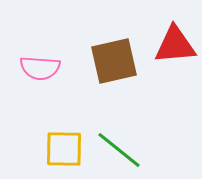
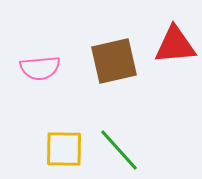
pink semicircle: rotated 9 degrees counterclockwise
green line: rotated 9 degrees clockwise
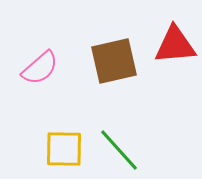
pink semicircle: rotated 36 degrees counterclockwise
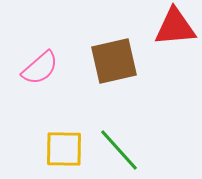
red triangle: moved 18 px up
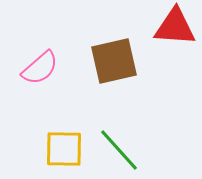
red triangle: rotated 9 degrees clockwise
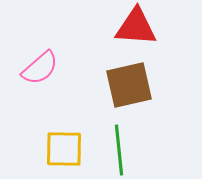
red triangle: moved 39 px left
brown square: moved 15 px right, 24 px down
green line: rotated 36 degrees clockwise
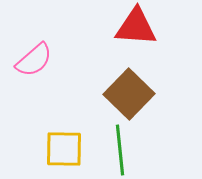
pink semicircle: moved 6 px left, 8 px up
brown square: moved 9 px down; rotated 33 degrees counterclockwise
green line: moved 1 px right
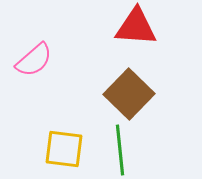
yellow square: rotated 6 degrees clockwise
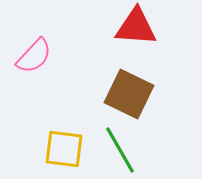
pink semicircle: moved 4 px up; rotated 6 degrees counterclockwise
brown square: rotated 18 degrees counterclockwise
green line: rotated 24 degrees counterclockwise
